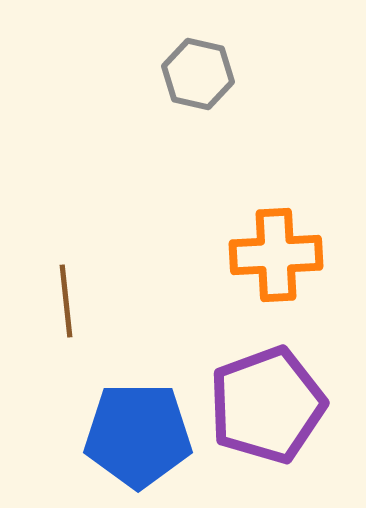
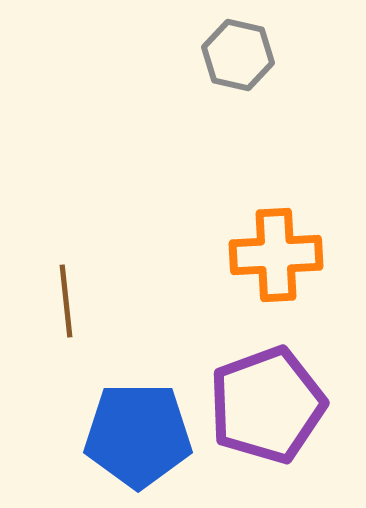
gray hexagon: moved 40 px right, 19 px up
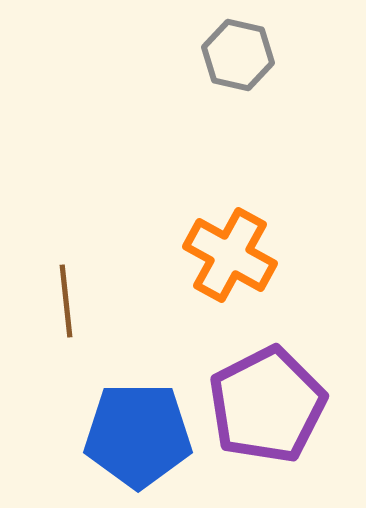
orange cross: moved 46 px left; rotated 32 degrees clockwise
purple pentagon: rotated 7 degrees counterclockwise
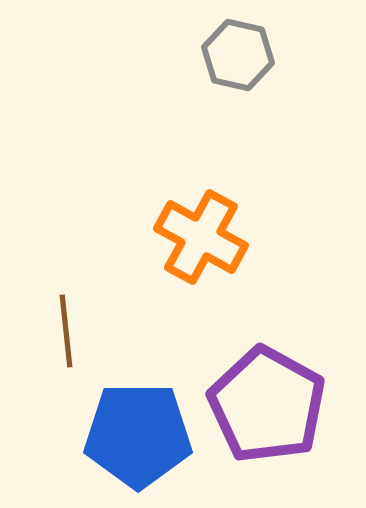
orange cross: moved 29 px left, 18 px up
brown line: moved 30 px down
purple pentagon: rotated 16 degrees counterclockwise
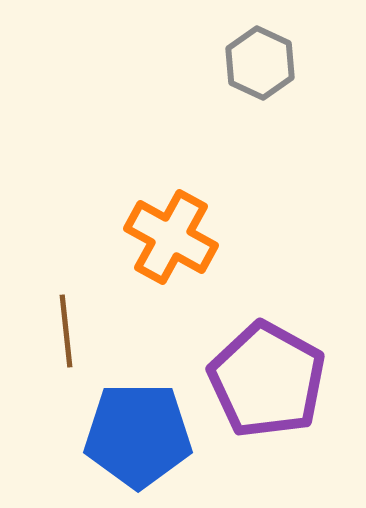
gray hexagon: moved 22 px right, 8 px down; rotated 12 degrees clockwise
orange cross: moved 30 px left
purple pentagon: moved 25 px up
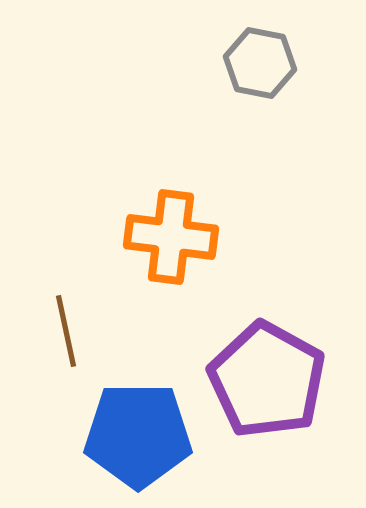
gray hexagon: rotated 14 degrees counterclockwise
orange cross: rotated 22 degrees counterclockwise
brown line: rotated 6 degrees counterclockwise
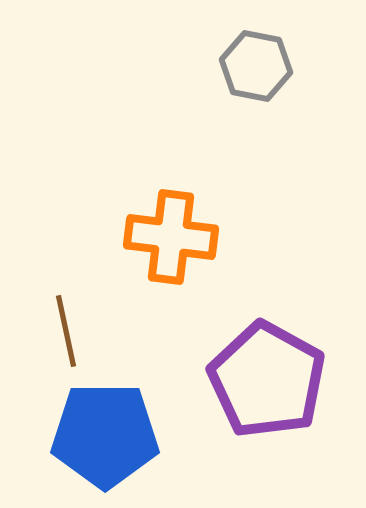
gray hexagon: moved 4 px left, 3 px down
blue pentagon: moved 33 px left
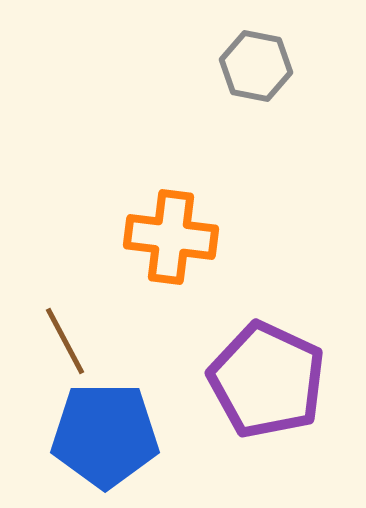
brown line: moved 1 px left, 10 px down; rotated 16 degrees counterclockwise
purple pentagon: rotated 4 degrees counterclockwise
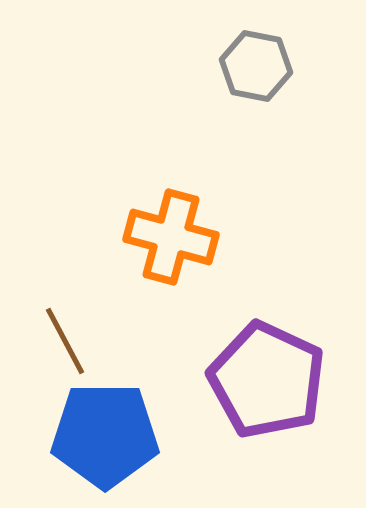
orange cross: rotated 8 degrees clockwise
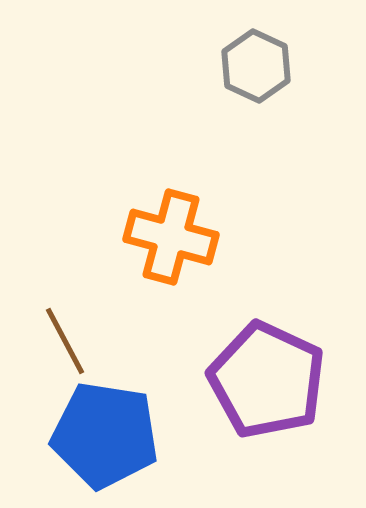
gray hexagon: rotated 14 degrees clockwise
blue pentagon: rotated 9 degrees clockwise
